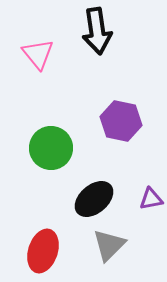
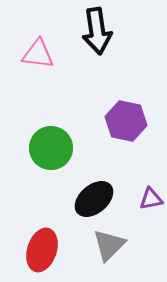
pink triangle: rotated 44 degrees counterclockwise
purple hexagon: moved 5 px right
red ellipse: moved 1 px left, 1 px up
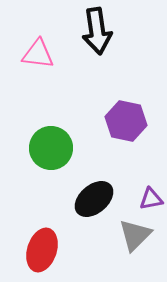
gray triangle: moved 26 px right, 10 px up
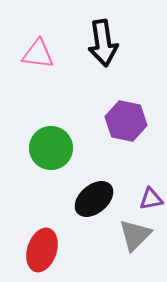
black arrow: moved 6 px right, 12 px down
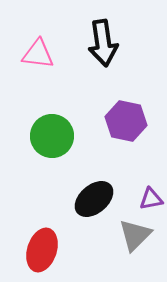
green circle: moved 1 px right, 12 px up
